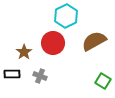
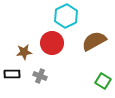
red circle: moved 1 px left
brown star: rotated 28 degrees clockwise
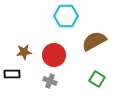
cyan hexagon: rotated 25 degrees clockwise
red circle: moved 2 px right, 12 px down
gray cross: moved 10 px right, 5 px down
green square: moved 6 px left, 2 px up
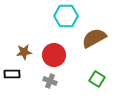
brown semicircle: moved 3 px up
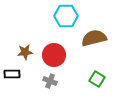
brown semicircle: rotated 15 degrees clockwise
brown star: moved 1 px right
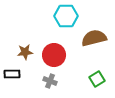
green square: rotated 28 degrees clockwise
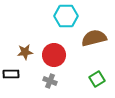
black rectangle: moved 1 px left
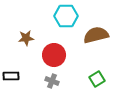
brown semicircle: moved 2 px right, 3 px up
brown star: moved 1 px right, 14 px up
black rectangle: moved 2 px down
gray cross: moved 2 px right
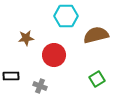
gray cross: moved 12 px left, 5 px down
